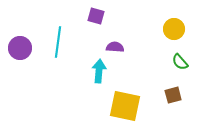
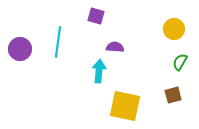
purple circle: moved 1 px down
green semicircle: rotated 72 degrees clockwise
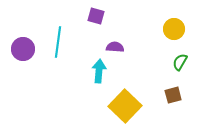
purple circle: moved 3 px right
yellow square: rotated 32 degrees clockwise
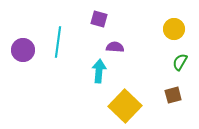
purple square: moved 3 px right, 3 px down
purple circle: moved 1 px down
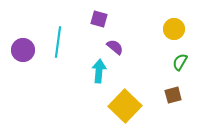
purple semicircle: rotated 36 degrees clockwise
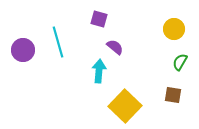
cyan line: rotated 24 degrees counterclockwise
brown square: rotated 24 degrees clockwise
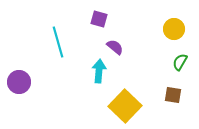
purple circle: moved 4 px left, 32 px down
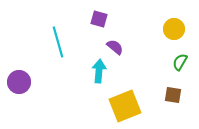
yellow square: rotated 24 degrees clockwise
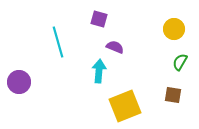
purple semicircle: rotated 18 degrees counterclockwise
